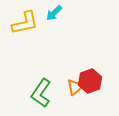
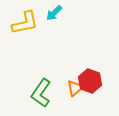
red hexagon: rotated 20 degrees counterclockwise
orange triangle: moved 1 px down
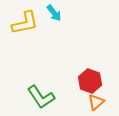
cyan arrow: rotated 84 degrees counterclockwise
orange triangle: moved 21 px right, 14 px down
green L-shape: moved 4 px down; rotated 68 degrees counterclockwise
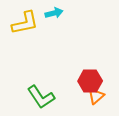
cyan arrow: rotated 66 degrees counterclockwise
red hexagon: rotated 20 degrees counterclockwise
orange triangle: moved 6 px up
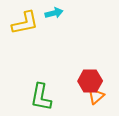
green L-shape: rotated 44 degrees clockwise
